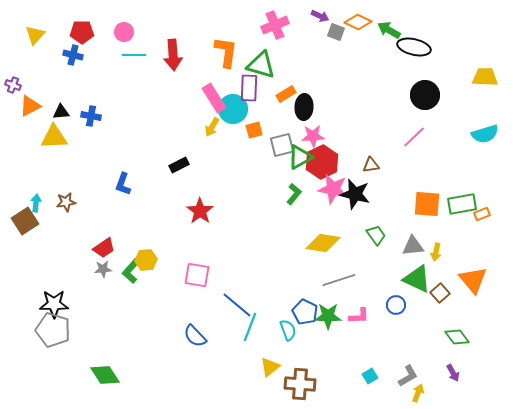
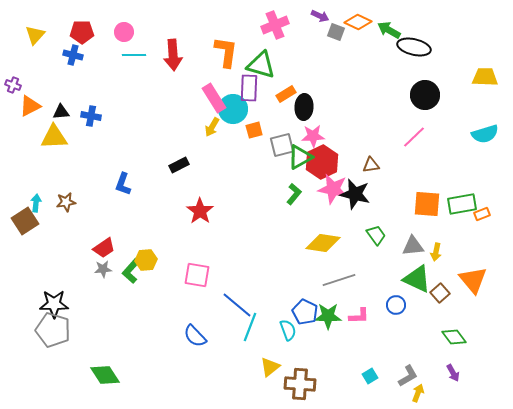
green diamond at (457, 337): moved 3 px left
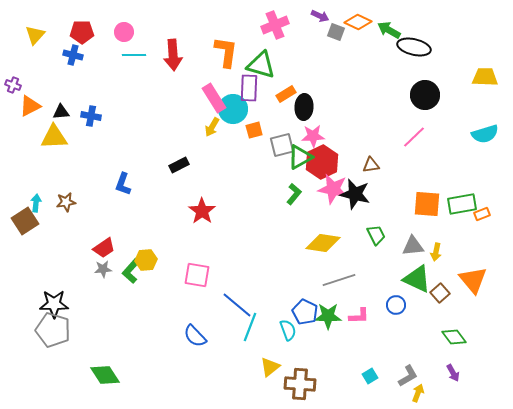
red star at (200, 211): moved 2 px right
green trapezoid at (376, 235): rotated 10 degrees clockwise
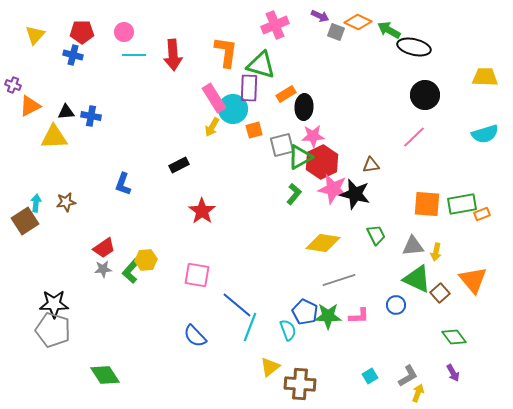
black triangle at (61, 112): moved 5 px right
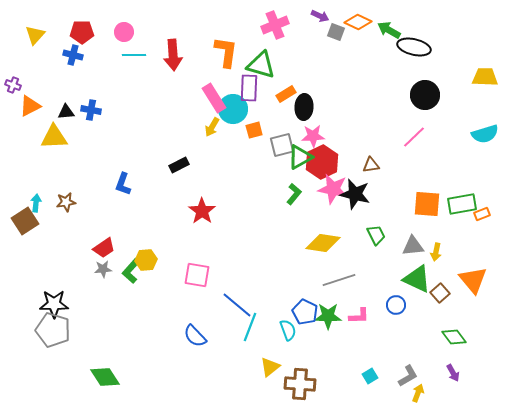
blue cross at (91, 116): moved 6 px up
green diamond at (105, 375): moved 2 px down
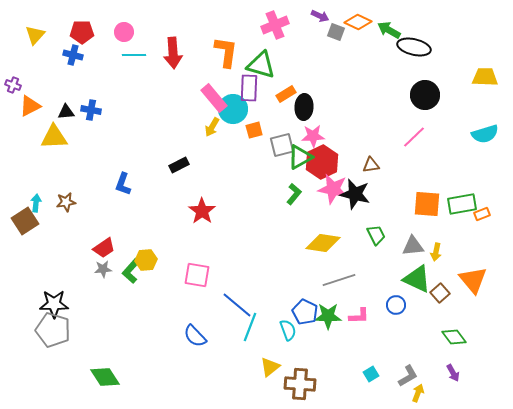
red arrow at (173, 55): moved 2 px up
pink rectangle at (214, 98): rotated 8 degrees counterclockwise
cyan square at (370, 376): moved 1 px right, 2 px up
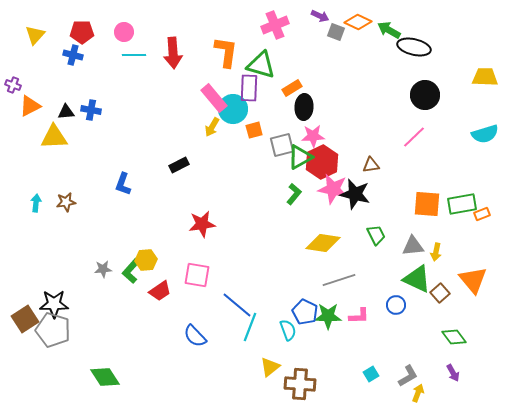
orange rectangle at (286, 94): moved 6 px right, 6 px up
red star at (202, 211): moved 13 px down; rotated 28 degrees clockwise
brown square at (25, 221): moved 98 px down
red trapezoid at (104, 248): moved 56 px right, 43 px down
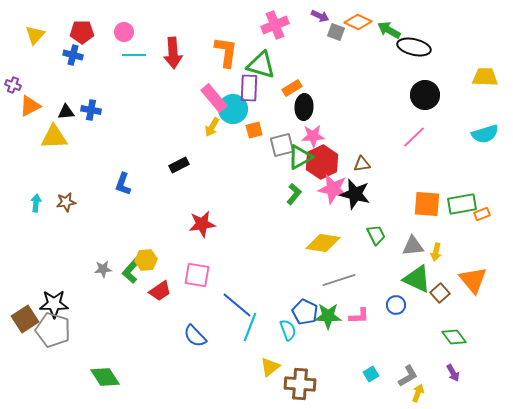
brown triangle at (371, 165): moved 9 px left, 1 px up
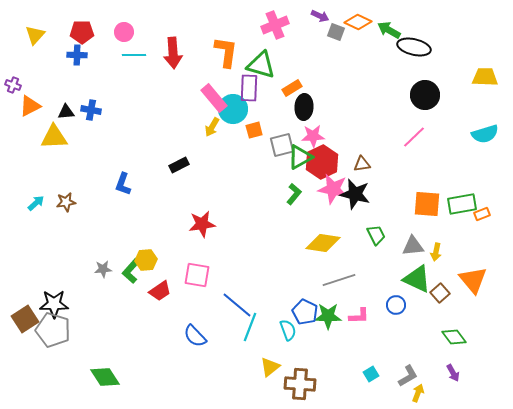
blue cross at (73, 55): moved 4 px right; rotated 12 degrees counterclockwise
cyan arrow at (36, 203): rotated 42 degrees clockwise
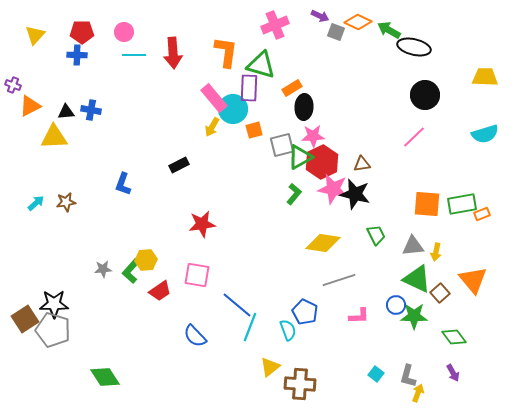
green star at (328, 316): moved 86 px right
cyan square at (371, 374): moved 5 px right; rotated 21 degrees counterclockwise
gray L-shape at (408, 376): rotated 135 degrees clockwise
